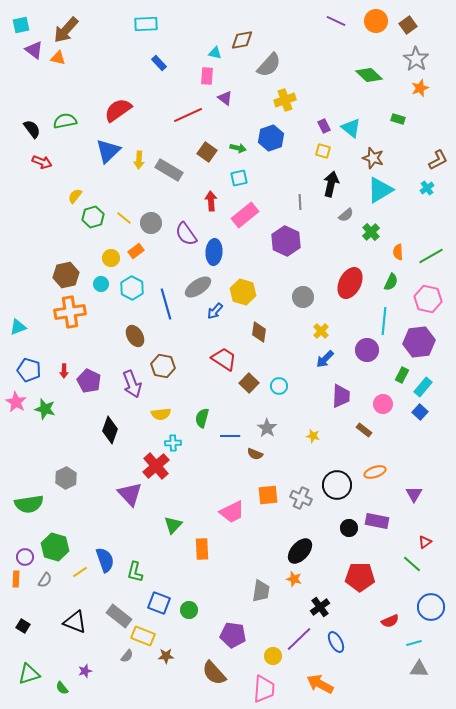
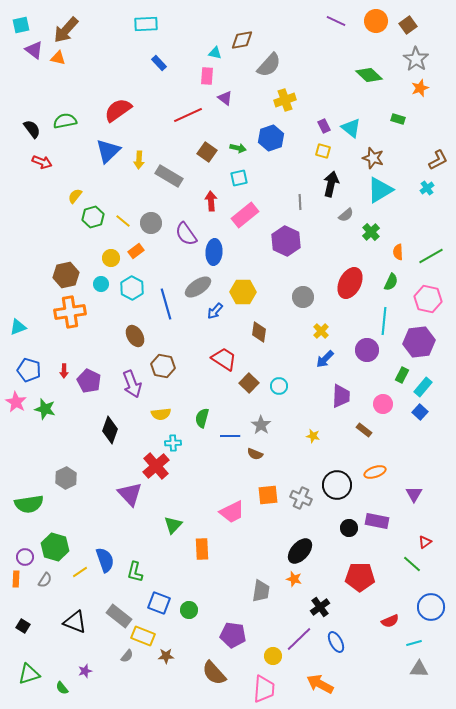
gray rectangle at (169, 170): moved 6 px down
yellow line at (124, 218): moved 1 px left, 3 px down
yellow hexagon at (243, 292): rotated 15 degrees counterclockwise
gray star at (267, 428): moved 6 px left, 3 px up
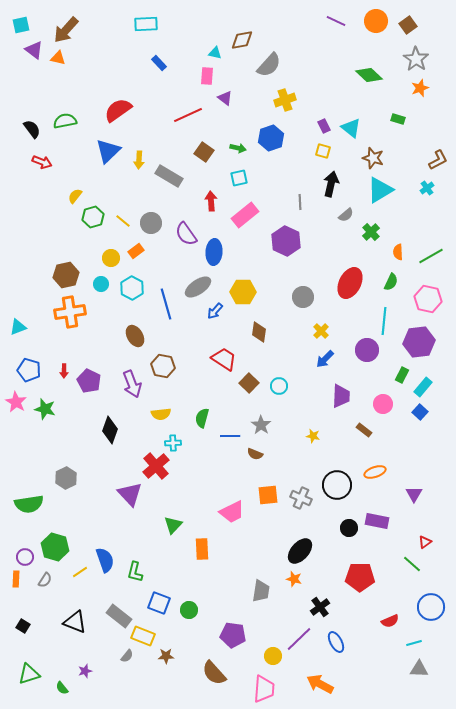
brown square at (207, 152): moved 3 px left
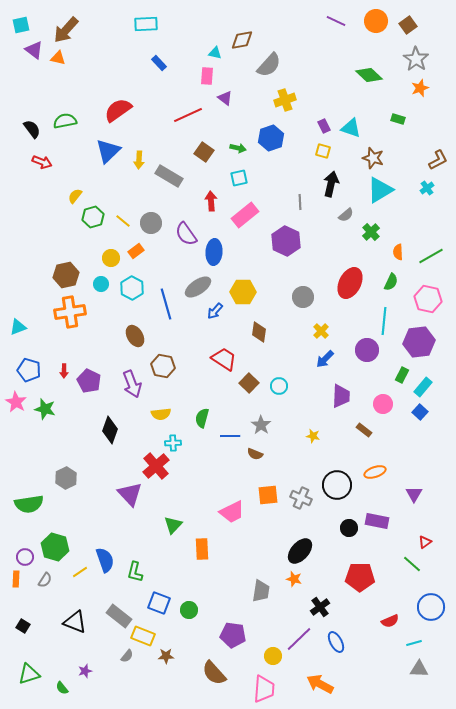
cyan triangle at (351, 128): rotated 20 degrees counterclockwise
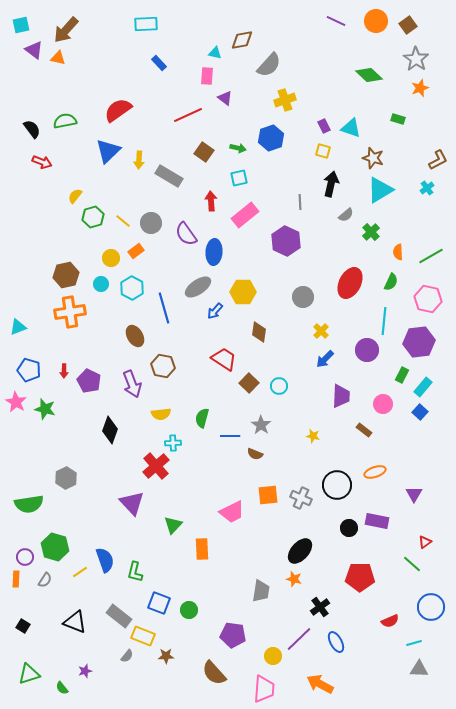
blue line at (166, 304): moved 2 px left, 4 px down
purple triangle at (130, 494): moved 2 px right, 9 px down
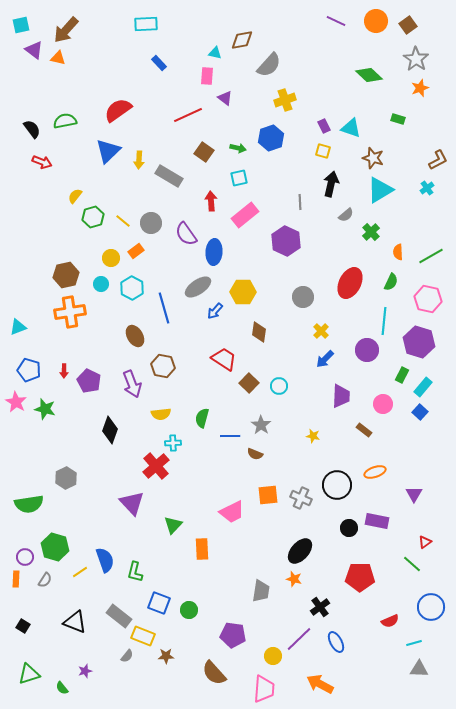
purple hexagon at (419, 342): rotated 24 degrees clockwise
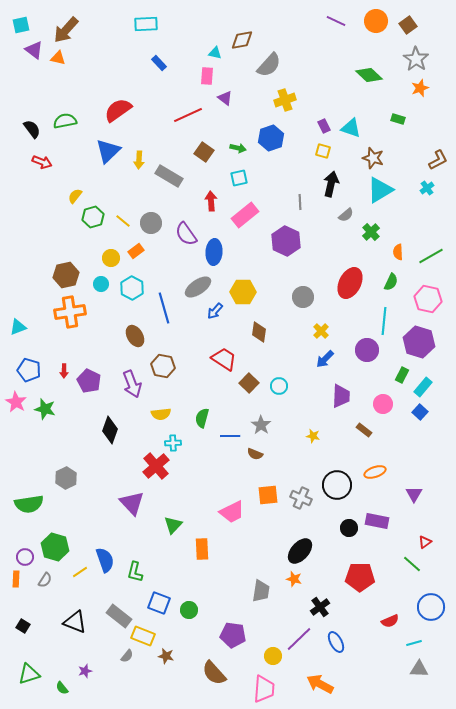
brown star at (166, 656): rotated 14 degrees clockwise
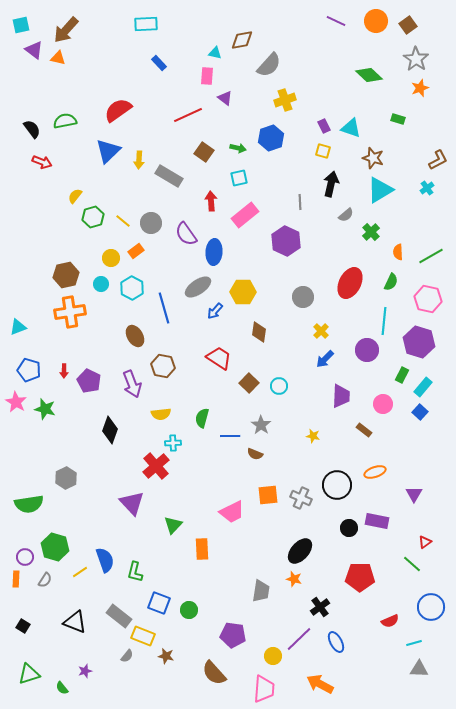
red trapezoid at (224, 359): moved 5 px left, 1 px up
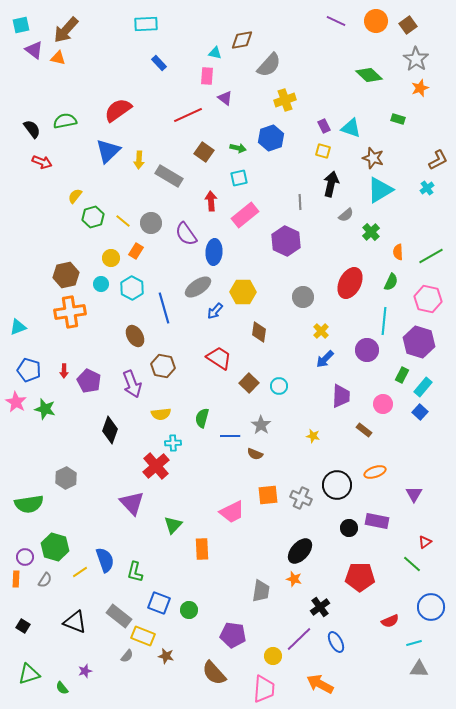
orange rectangle at (136, 251): rotated 21 degrees counterclockwise
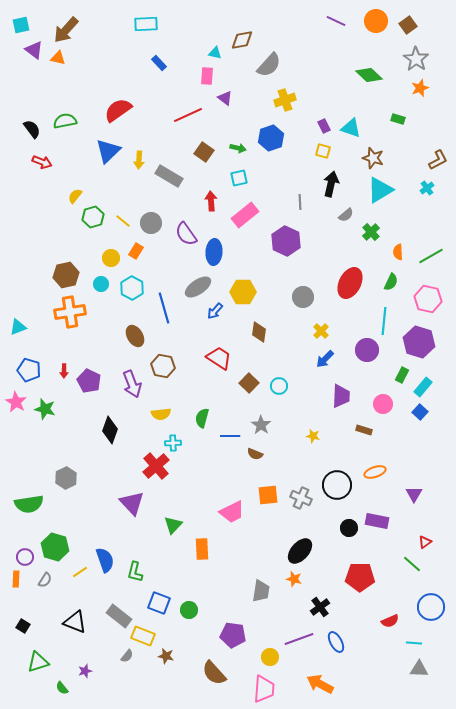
brown rectangle at (364, 430): rotated 21 degrees counterclockwise
purple line at (299, 639): rotated 24 degrees clockwise
cyan line at (414, 643): rotated 21 degrees clockwise
yellow circle at (273, 656): moved 3 px left, 1 px down
green triangle at (29, 674): moved 9 px right, 12 px up
